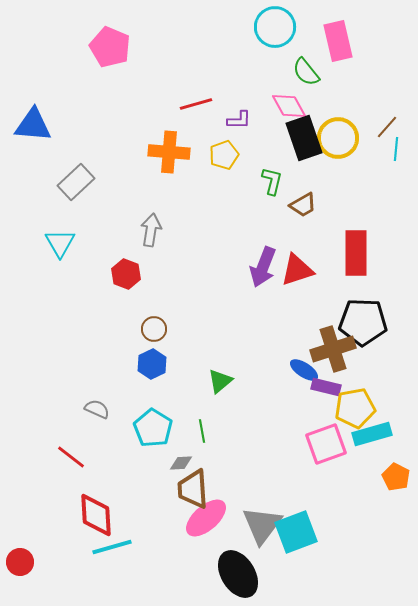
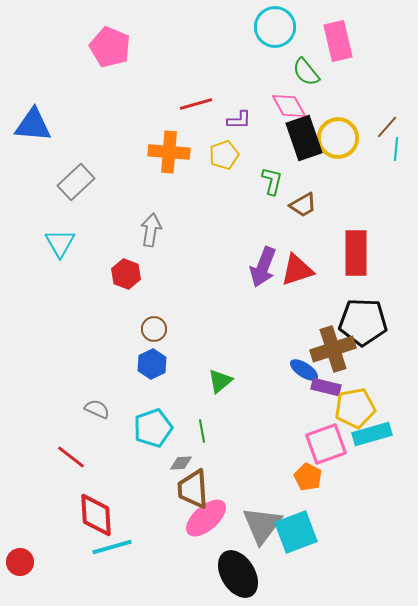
cyan pentagon at (153, 428): rotated 21 degrees clockwise
orange pentagon at (396, 477): moved 88 px left
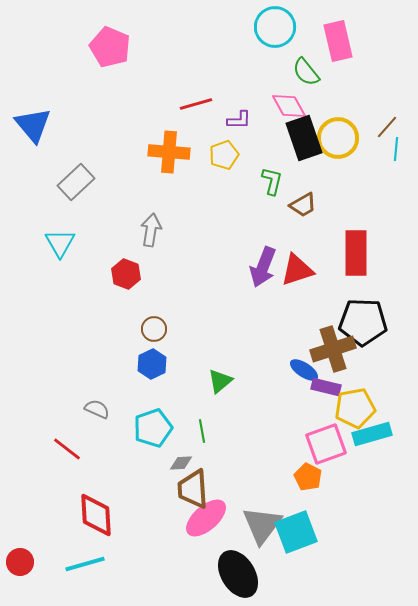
blue triangle at (33, 125): rotated 45 degrees clockwise
red line at (71, 457): moved 4 px left, 8 px up
cyan line at (112, 547): moved 27 px left, 17 px down
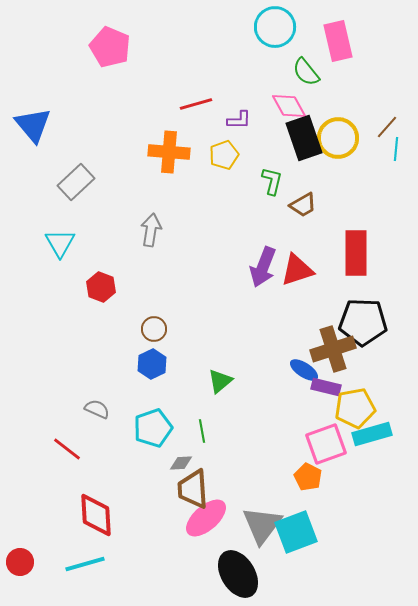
red hexagon at (126, 274): moved 25 px left, 13 px down
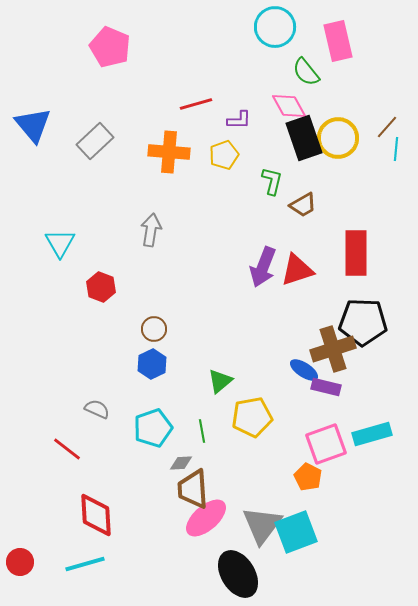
gray rectangle at (76, 182): moved 19 px right, 41 px up
yellow pentagon at (355, 408): moved 103 px left, 9 px down
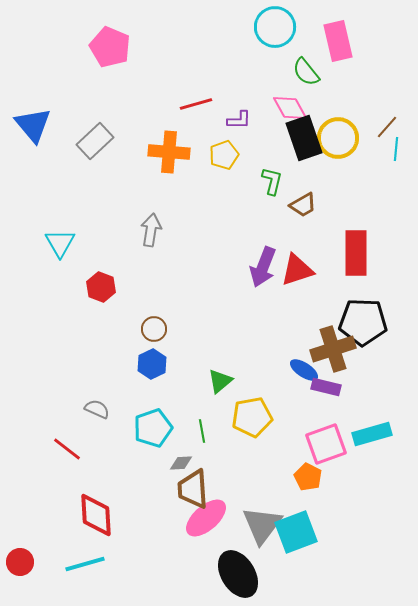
pink diamond at (289, 106): moved 1 px right, 2 px down
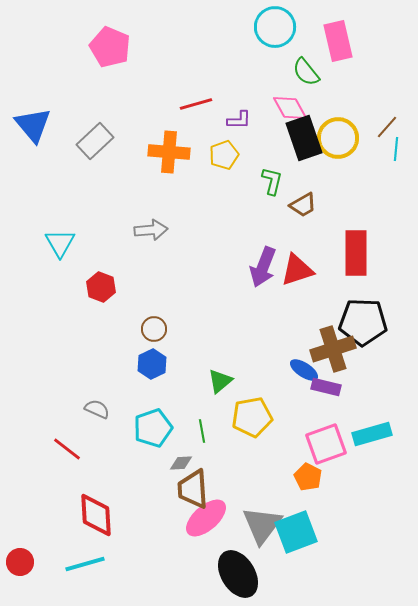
gray arrow at (151, 230): rotated 76 degrees clockwise
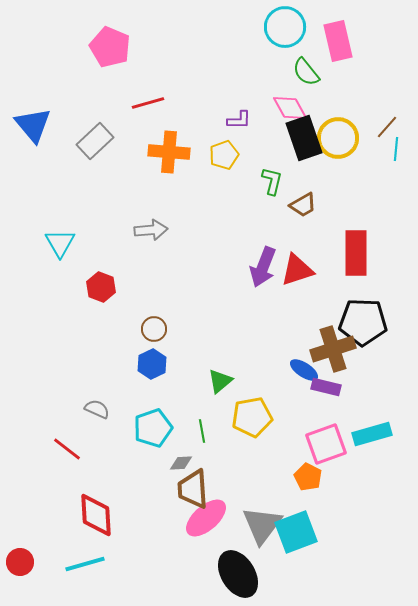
cyan circle at (275, 27): moved 10 px right
red line at (196, 104): moved 48 px left, 1 px up
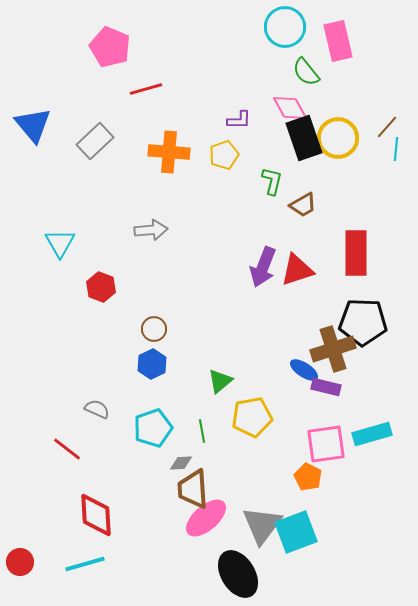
red line at (148, 103): moved 2 px left, 14 px up
pink square at (326, 444): rotated 12 degrees clockwise
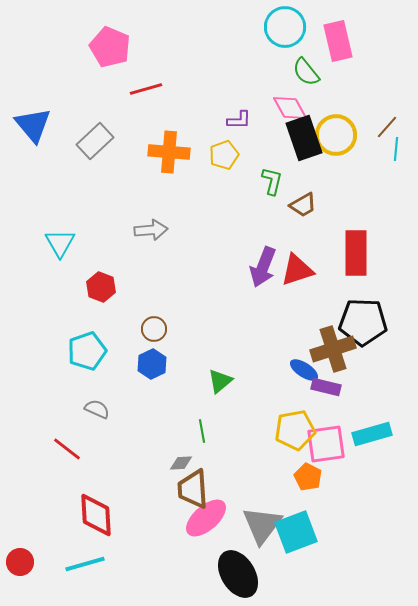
yellow circle at (338, 138): moved 2 px left, 3 px up
yellow pentagon at (252, 417): moved 43 px right, 13 px down
cyan pentagon at (153, 428): moved 66 px left, 77 px up
